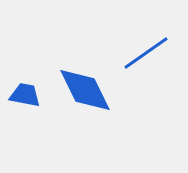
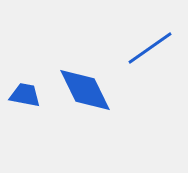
blue line: moved 4 px right, 5 px up
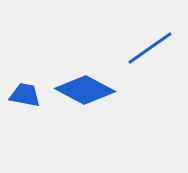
blue diamond: rotated 36 degrees counterclockwise
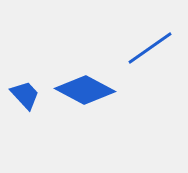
blue trapezoid: rotated 36 degrees clockwise
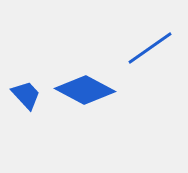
blue trapezoid: moved 1 px right
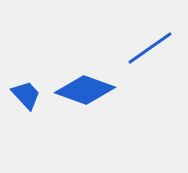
blue diamond: rotated 8 degrees counterclockwise
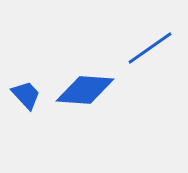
blue diamond: rotated 16 degrees counterclockwise
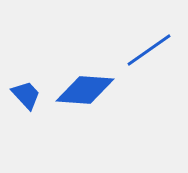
blue line: moved 1 px left, 2 px down
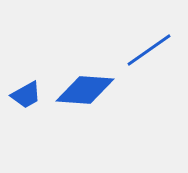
blue trapezoid: rotated 104 degrees clockwise
